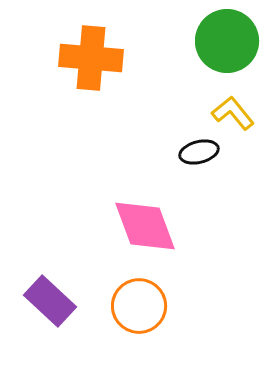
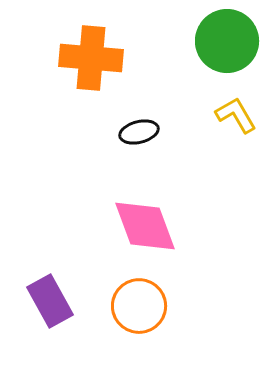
yellow L-shape: moved 3 px right, 2 px down; rotated 9 degrees clockwise
black ellipse: moved 60 px left, 20 px up
purple rectangle: rotated 18 degrees clockwise
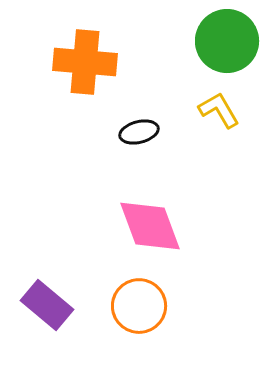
orange cross: moved 6 px left, 4 px down
yellow L-shape: moved 17 px left, 5 px up
pink diamond: moved 5 px right
purple rectangle: moved 3 px left, 4 px down; rotated 21 degrees counterclockwise
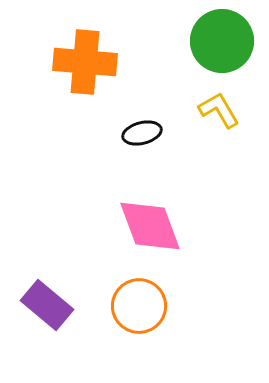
green circle: moved 5 px left
black ellipse: moved 3 px right, 1 px down
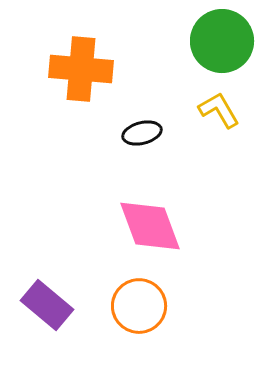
orange cross: moved 4 px left, 7 px down
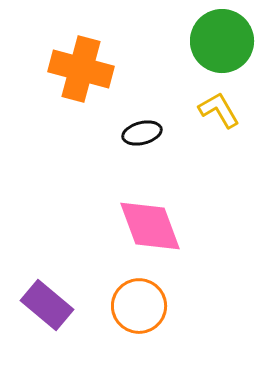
orange cross: rotated 10 degrees clockwise
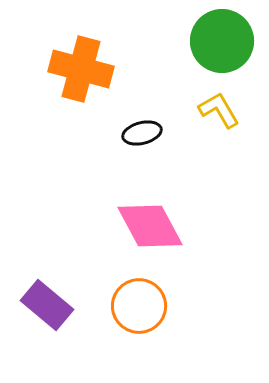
pink diamond: rotated 8 degrees counterclockwise
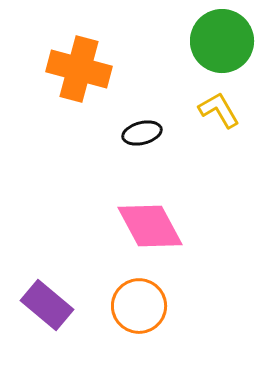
orange cross: moved 2 px left
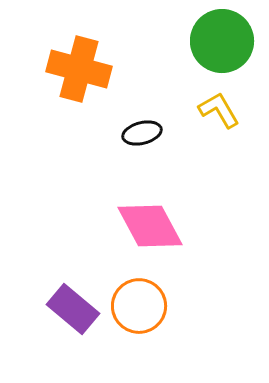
purple rectangle: moved 26 px right, 4 px down
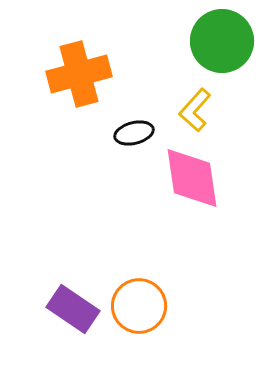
orange cross: moved 5 px down; rotated 30 degrees counterclockwise
yellow L-shape: moved 24 px left; rotated 108 degrees counterclockwise
black ellipse: moved 8 px left
pink diamond: moved 42 px right, 48 px up; rotated 20 degrees clockwise
purple rectangle: rotated 6 degrees counterclockwise
